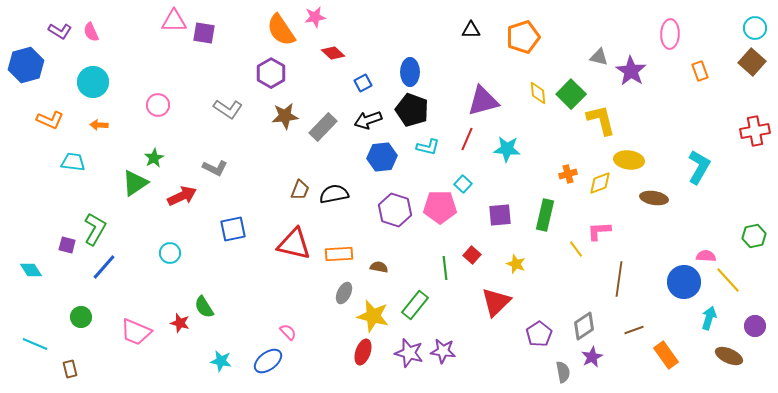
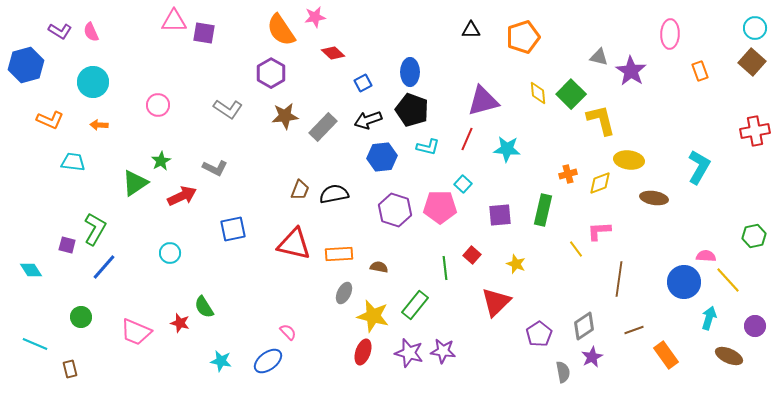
green star at (154, 158): moved 7 px right, 3 px down
green rectangle at (545, 215): moved 2 px left, 5 px up
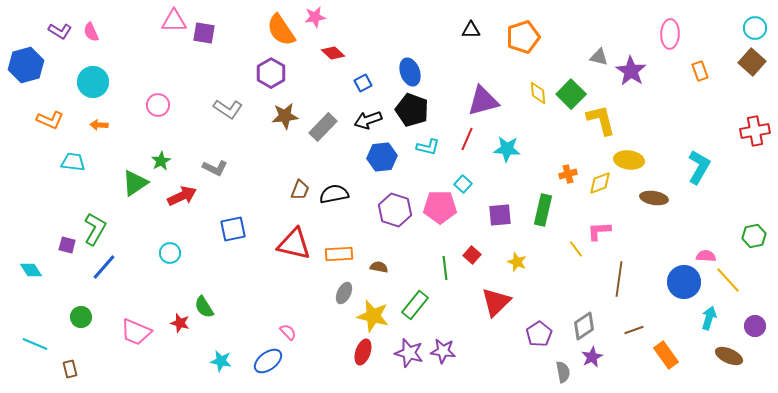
blue ellipse at (410, 72): rotated 20 degrees counterclockwise
yellow star at (516, 264): moved 1 px right, 2 px up
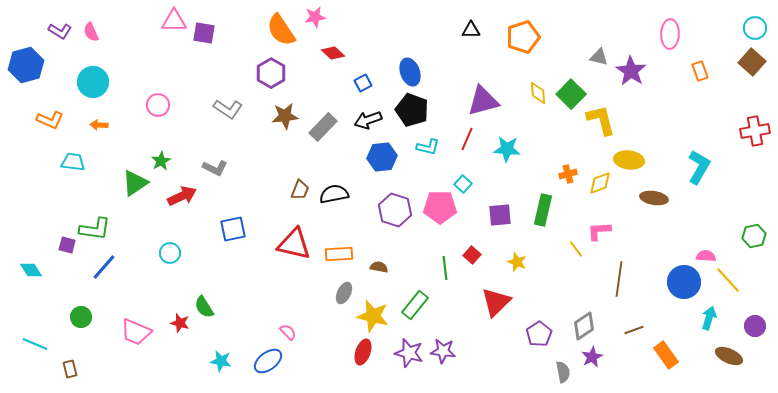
green L-shape at (95, 229): rotated 68 degrees clockwise
